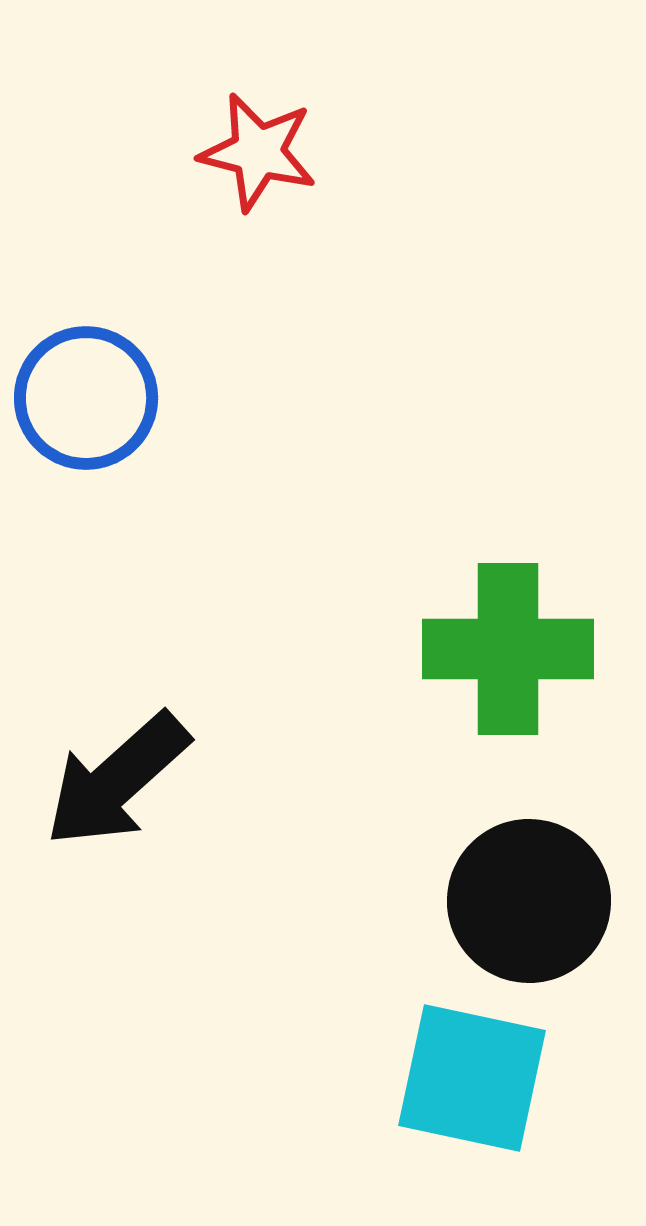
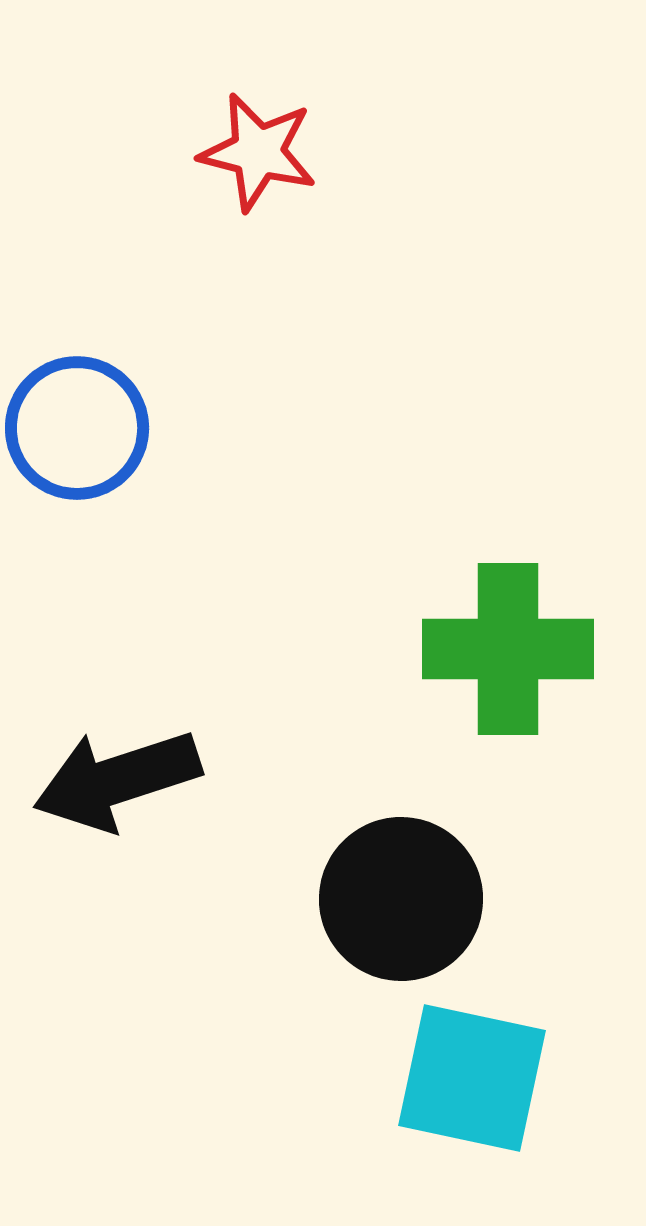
blue circle: moved 9 px left, 30 px down
black arrow: rotated 24 degrees clockwise
black circle: moved 128 px left, 2 px up
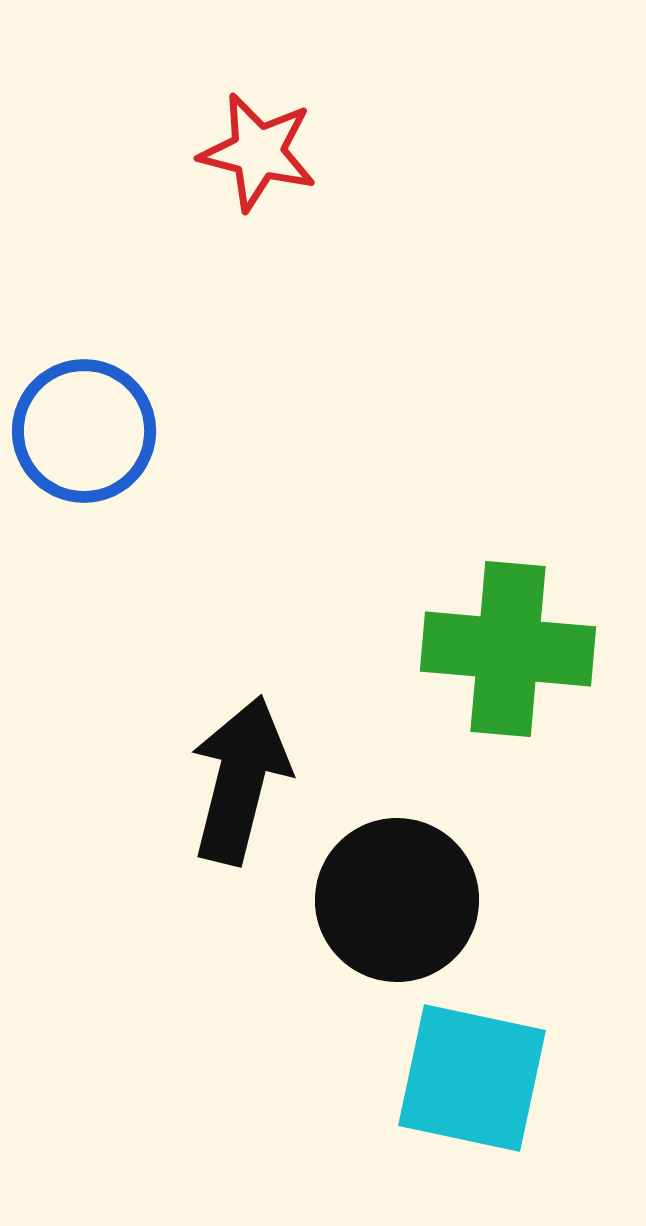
blue circle: moved 7 px right, 3 px down
green cross: rotated 5 degrees clockwise
black arrow: moved 123 px right; rotated 122 degrees clockwise
black circle: moved 4 px left, 1 px down
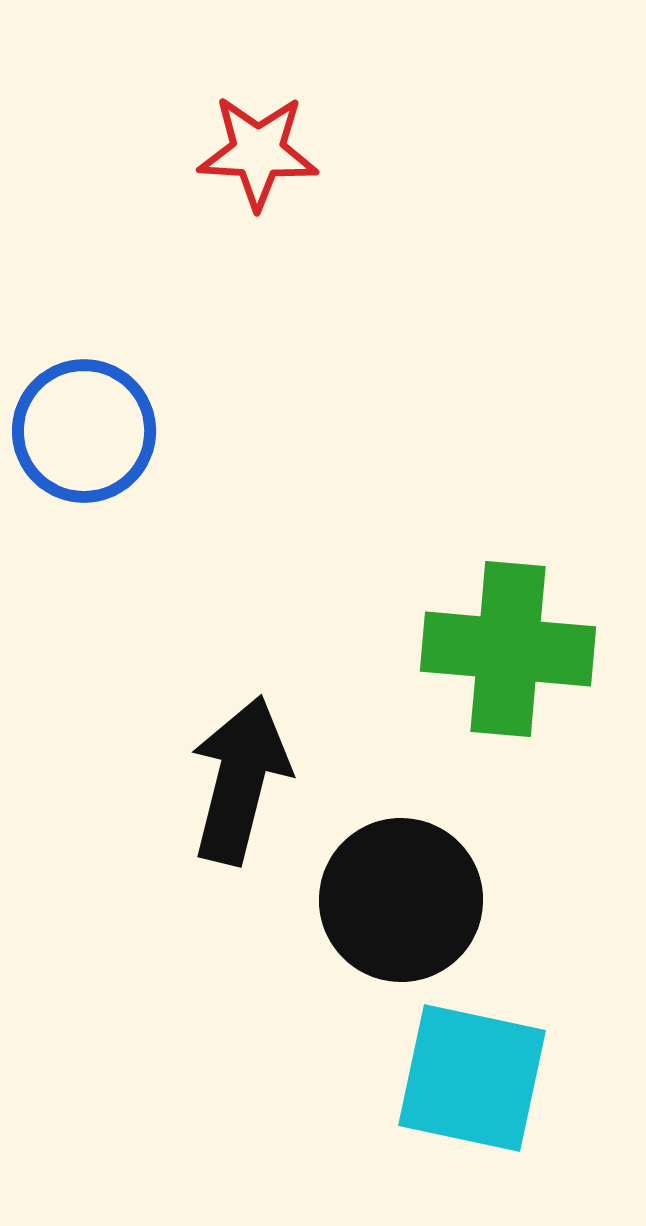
red star: rotated 11 degrees counterclockwise
black circle: moved 4 px right
